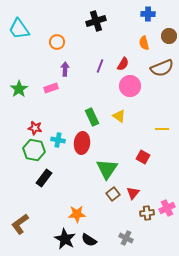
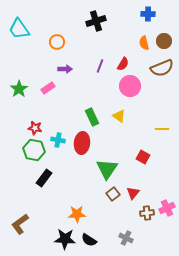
brown circle: moved 5 px left, 5 px down
purple arrow: rotated 88 degrees clockwise
pink rectangle: moved 3 px left; rotated 16 degrees counterclockwise
black star: rotated 25 degrees counterclockwise
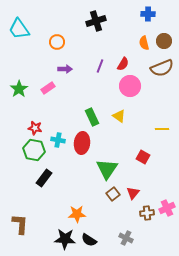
brown L-shape: rotated 130 degrees clockwise
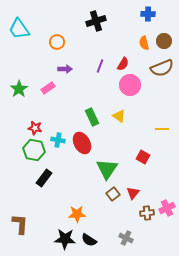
pink circle: moved 1 px up
red ellipse: rotated 35 degrees counterclockwise
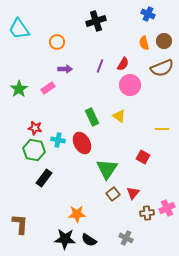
blue cross: rotated 24 degrees clockwise
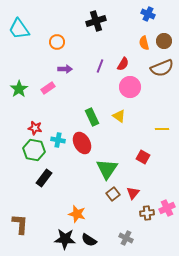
pink circle: moved 2 px down
orange star: rotated 18 degrees clockwise
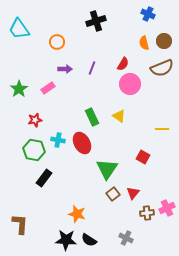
purple line: moved 8 px left, 2 px down
pink circle: moved 3 px up
red star: moved 8 px up; rotated 24 degrees counterclockwise
black star: moved 1 px right, 1 px down
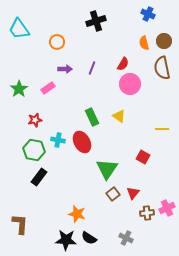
brown semicircle: rotated 100 degrees clockwise
red ellipse: moved 1 px up
black rectangle: moved 5 px left, 1 px up
black semicircle: moved 2 px up
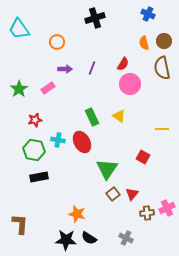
black cross: moved 1 px left, 3 px up
black rectangle: rotated 42 degrees clockwise
red triangle: moved 1 px left, 1 px down
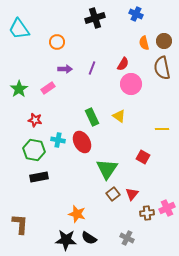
blue cross: moved 12 px left
pink circle: moved 1 px right
red star: rotated 24 degrees clockwise
gray cross: moved 1 px right
